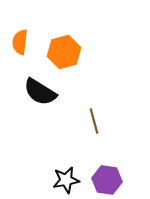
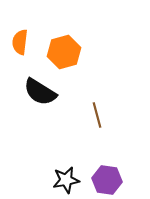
brown line: moved 3 px right, 6 px up
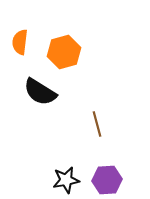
brown line: moved 9 px down
purple hexagon: rotated 12 degrees counterclockwise
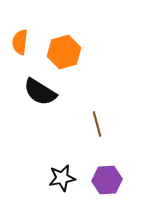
black star: moved 4 px left, 2 px up
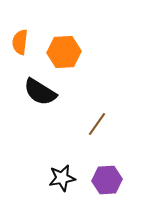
orange hexagon: rotated 12 degrees clockwise
brown line: rotated 50 degrees clockwise
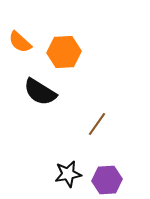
orange semicircle: rotated 55 degrees counterclockwise
black star: moved 6 px right, 4 px up
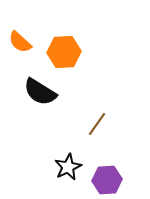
black star: moved 7 px up; rotated 16 degrees counterclockwise
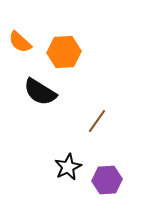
brown line: moved 3 px up
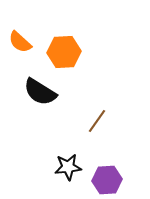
black star: rotated 20 degrees clockwise
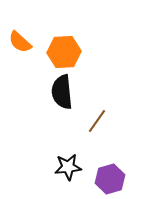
black semicircle: moved 22 px right; rotated 52 degrees clockwise
purple hexagon: moved 3 px right, 1 px up; rotated 12 degrees counterclockwise
